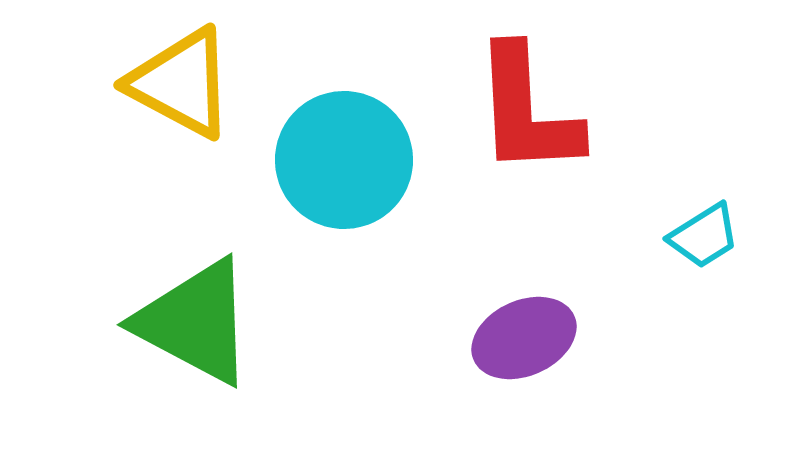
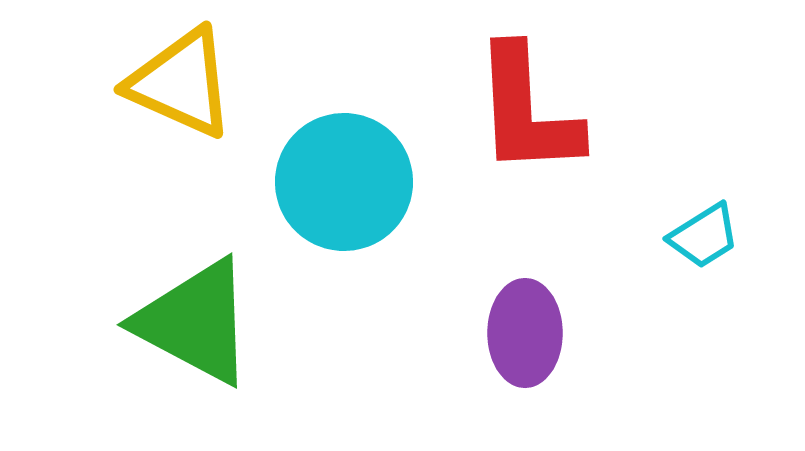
yellow triangle: rotated 4 degrees counterclockwise
cyan circle: moved 22 px down
purple ellipse: moved 1 px right, 5 px up; rotated 66 degrees counterclockwise
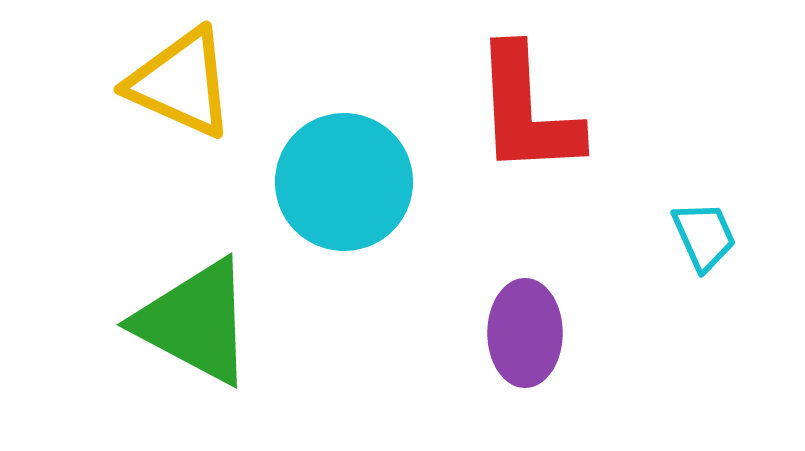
cyan trapezoid: rotated 82 degrees counterclockwise
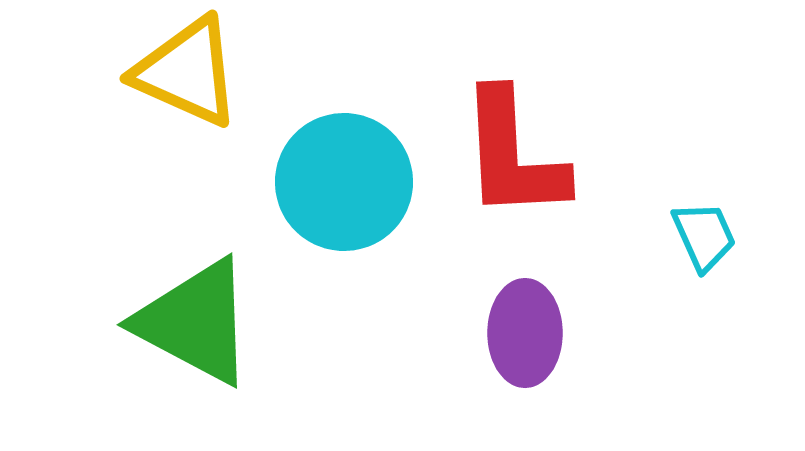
yellow triangle: moved 6 px right, 11 px up
red L-shape: moved 14 px left, 44 px down
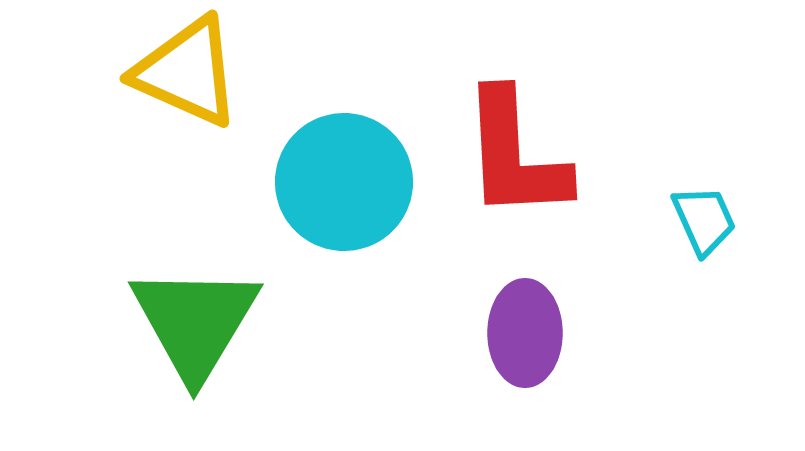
red L-shape: moved 2 px right
cyan trapezoid: moved 16 px up
green triangle: rotated 33 degrees clockwise
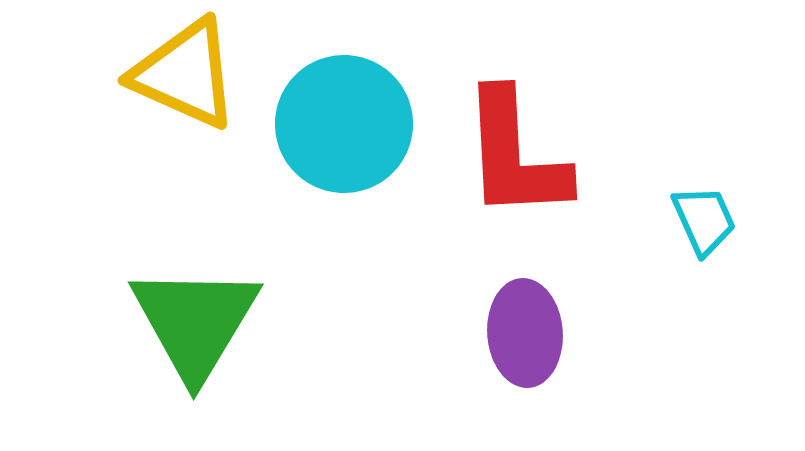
yellow triangle: moved 2 px left, 2 px down
cyan circle: moved 58 px up
purple ellipse: rotated 4 degrees counterclockwise
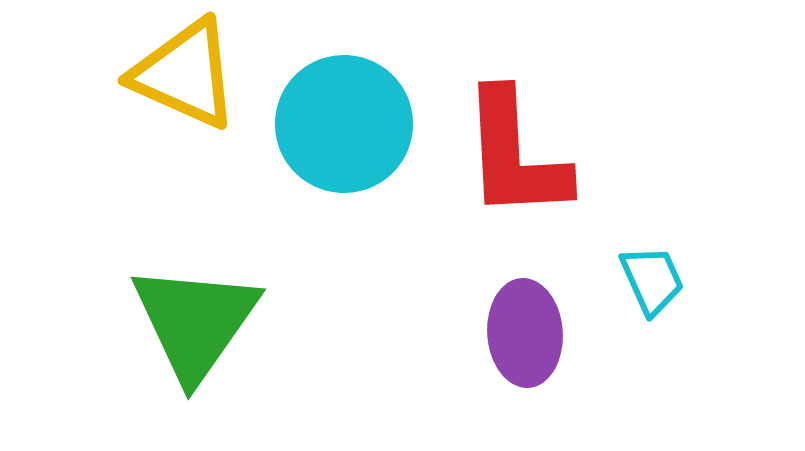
cyan trapezoid: moved 52 px left, 60 px down
green triangle: rotated 4 degrees clockwise
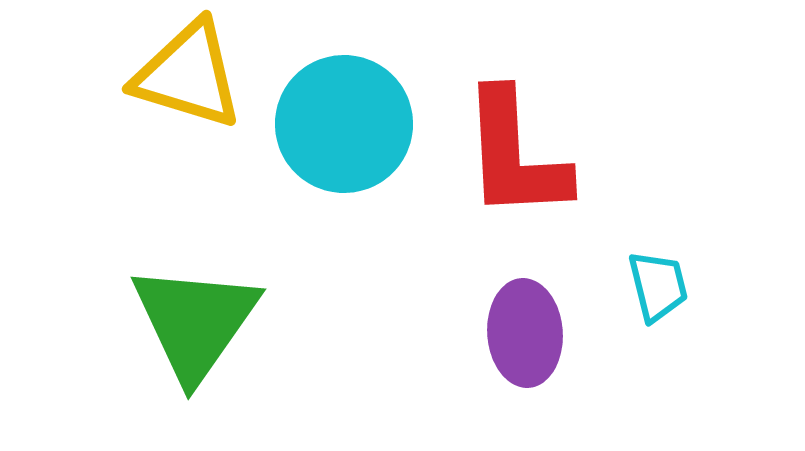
yellow triangle: moved 3 px right, 1 px down; rotated 7 degrees counterclockwise
cyan trapezoid: moved 6 px right, 6 px down; rotated 10 degrees clockwise
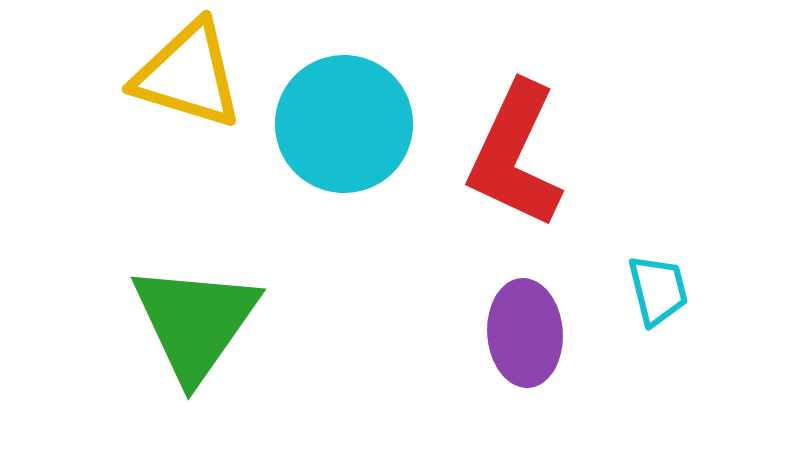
red L-shape: rotated 28 degrees clockwise
cyan trapezoid: moved 4 px down
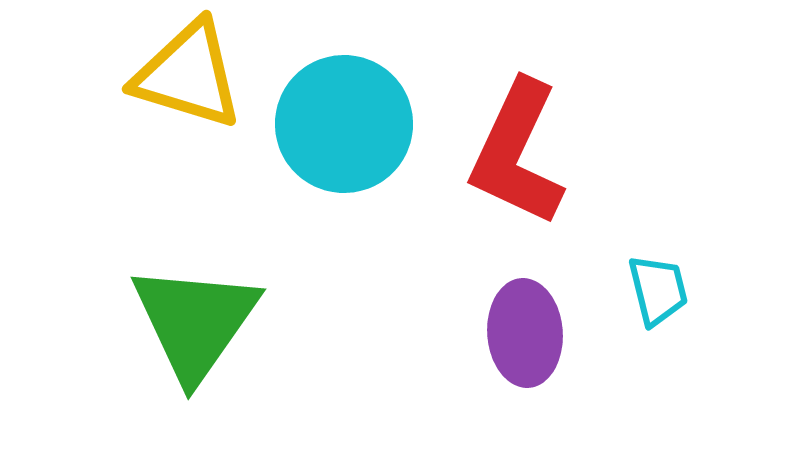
red L-shape: moved 2 px right, 2 px up
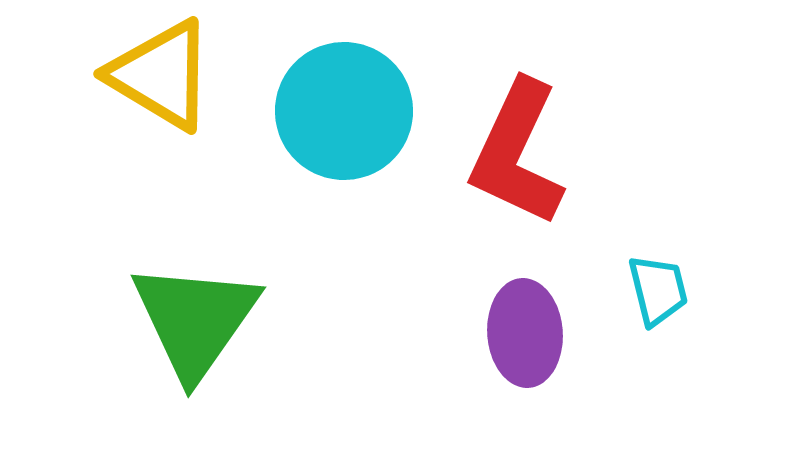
yellow triangle: moved 27 px left; rotated 14 degrees clockwise
cyan circle: moved 13 px up
green triangle: moved 2 px up
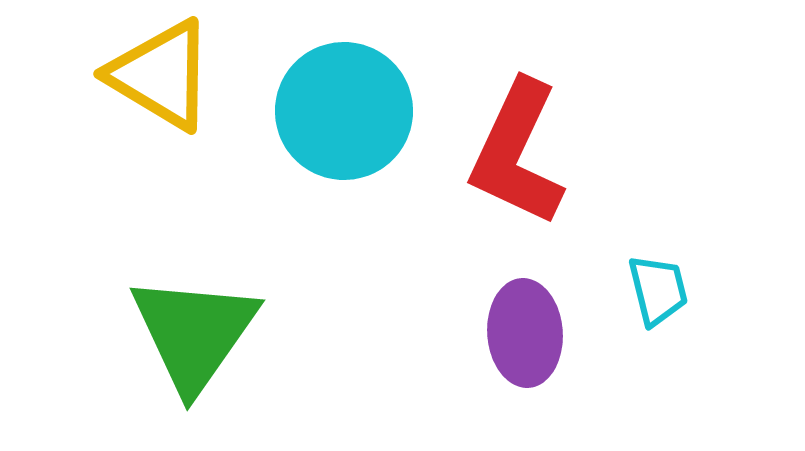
green triangle: moved 1 px left, 13 px down
